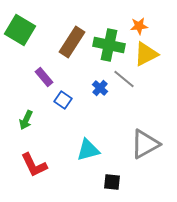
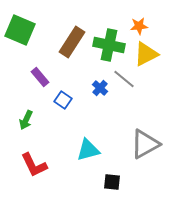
green square: rotated 8 degrees counterclockwise
purple rectangle: moved 4 px left
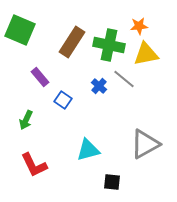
yellow triangle: rotated 16 degrees clockwise
blue cross: moved 1 px left, 2 px up
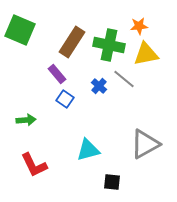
purple rectangle: moved 17 px right, 3 px up
blue square: moved 2 px right, 1 px up
green arrow: rotated 120 degrees counterclockwise
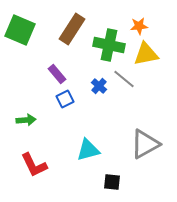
brown rectangle: moved 13 px up
blue square: rotated 30 degrees clockwise
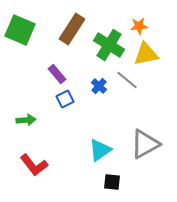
green cross: rotated 20 degrees clockwise
gray line: moved 3 px right, 1 px down
cyan triangle: moved 12 px right; rotated 20 degrees counterclockwise
red L-shape: rotated 12 degrees counterclockwise
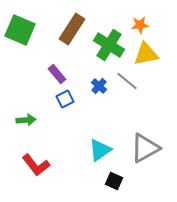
orange star: moved 1 px right, 1 px up
gray line: moved 1 px down
gray triangle: moved 4 px down
red L-shape: moved 2 px right
black square: moved 2 px right, 1 px up; rotated 18 degrees clockwise
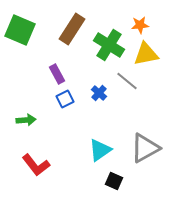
purple rectangle: rotated 12 degrees clockwise
blue cross: moved 7 px down
